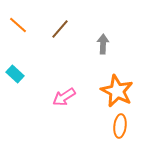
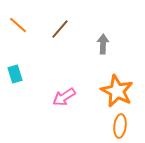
cyan rectangle: rotated 30 degrees clockwise
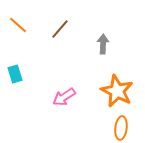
orange ellipse: moved 1 px right, 2 px down
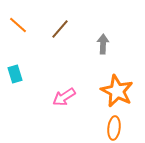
orange ellipse: moved 7 px left
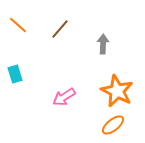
orange ellipse: moved 1 px left, 3 px up; rotated 45 degrees clockwise
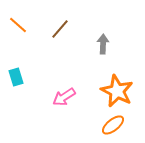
cyan rectangle: moved 1 px right, 3 px down
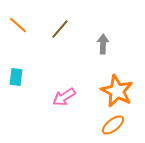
cyan rectangle: rotated 24 degrees clockwise
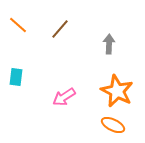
gray arrow: moved 6 px right
orange ellipse: rotated 65 degrees clockwise
